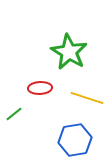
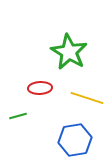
green line: moved 4 px right, 2 px down; rotated 24 degrees clockwise
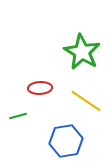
green star: moved 13 px right
yellow line: moved 1 px left, 3 px down; rotated 16 degrees clockwise
blue hexagon: moved 9 px left, 1 px down
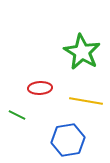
yellow line: rotated 24 degrees counterclockwise
green line: moved 1 px left, 1 px up; rotated 42 degrees clockwise
blue hexagon: moved 2 px right, 1 px up
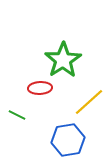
green star: moved 19 px left, 8 px down; rotated 9 degrees clockwise
yellow line: moved 3 px right, 1 px down; rotated 52 degrees counterclockwise
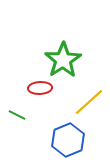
blue hexagon: rotated 12 degrees counterclockwise
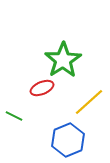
red ellipse: moved 2 px right; rotated 20 degrees counterclockwise
green line: moved 3 px left, 1 px down
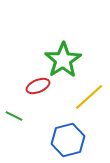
red ellipse: moved 4 px left, 2 px up
yellow line: moved 5 px up
blue hexagon: rotated 8 degrees clockwise
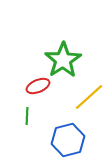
green line: moved 13 px right; rotated 66 degrees clockwise
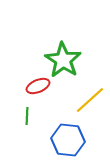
green star: rotated 6 degrees counterclockwise
yellow line: moved 1 px right, 3 px down
blue hexagon: rotated 20 degrees clockwise
